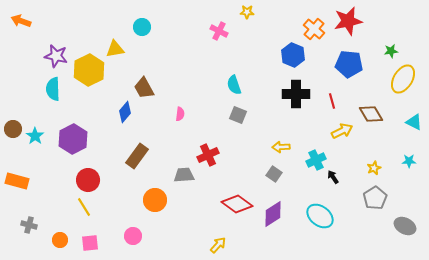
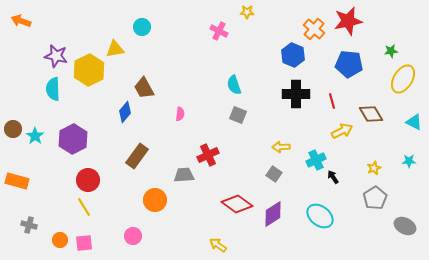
pink square at (90, 243): moved 6 px left
yellow arrow at (218, 245): rotated 96 degrees counterclockwise
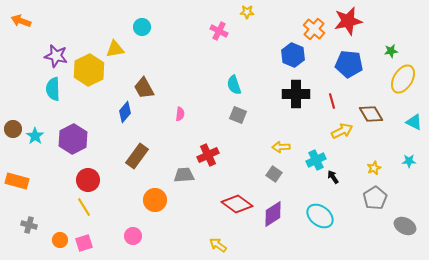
pink square at (84, 243): rotated 12 degrees counterclockwise
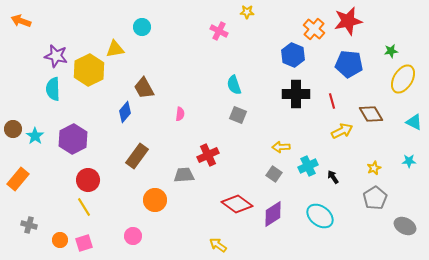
cyan cross at (316, 160): moved 8 px left, 6 px down
orange rectangle at (17, 181): moved 1 px right, 2 px up; rotated 65 degrees counterclockwise
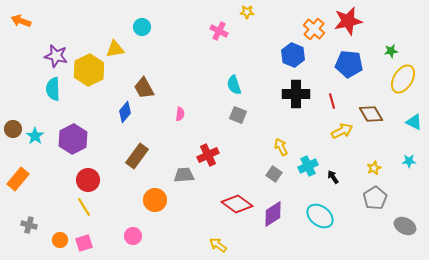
yellow arrow at (281, 147): rotated 66 degrees clockwise
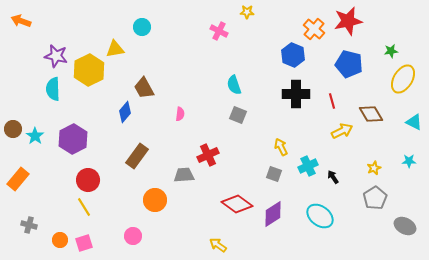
blue pentagon at (349, 64): rotated 8 degrees clockwise
gray square at (274, 174): rotated 14 degrees counterclockwise
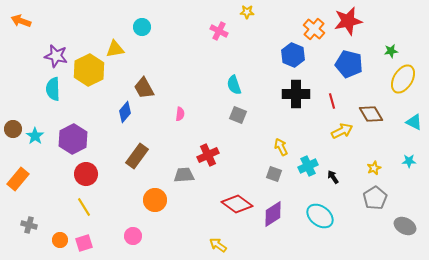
red circle at (88, 180): moved 2 px left, 6 px up
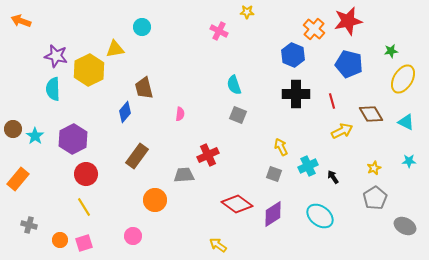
brown trapezoid at (144, 88): rotated 15 degrees clockwise
cyan triangle at (414, 122): moved 8 px left
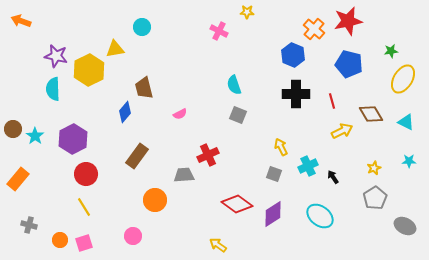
pink semicircle at (180, 114): rotated 56 degrees clockwise
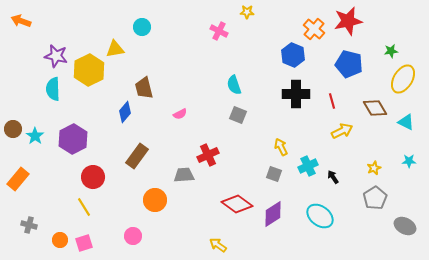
brown diamond at (371, 114): moved 4 px right, 6 px up
red circle at (86, 174): moved 7 px right, 3 px down
